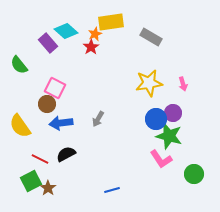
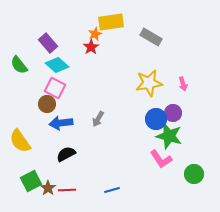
cyan diamond: moved 9 px left, 34 px down
yellow semicircle: moved 15 px down
red line: moved 27 px right, 31 px down; rotated 30 degrees counterclockwise
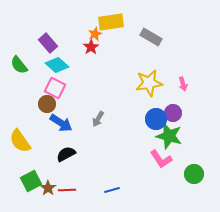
blue arrow: rotated 140 degrees counterclockwise
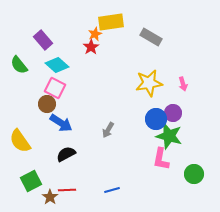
purple rectangle: moved 5 px left, 3 px up
gray arrow: moved 10 px right, 11 px down
pink L-shape: rotated 45 degrees clockwise
brown star: moved 2 px right, 9 px down
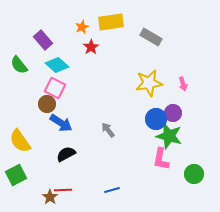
orange star: moved 13 px left, 7 px up
gray arrow: rotated 112 degrees clockwise
green square: moved 15 px left, 6 px up
red line: moved 4 px left
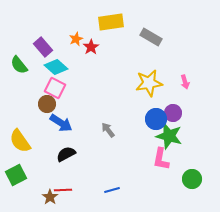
orange star: moved 6 px left, 12 px down
purple rectangle: moved 7 px down
cyan diamond: moved 1 px left, 2 px down
pink arrow: moved 2 px right, 2 px up
green circle: moved 2 px left, 5 px down
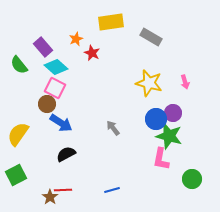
red star: moved 1 px right, 6 px down; rotated 14 degrees counterclockwise
yellow star: rotated 24 degrees clockwise
gray arrow: moved 5 px right, 2 px up
yellow semicircle: moved 2 px left, 7 px up; rotated 70 degrees clockwise
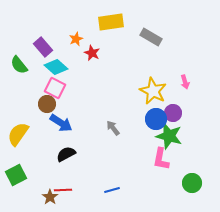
yellow star: moved 4 px right, 8 px down; rotated 12 degrees clockwise
green circle: moved 4 px down
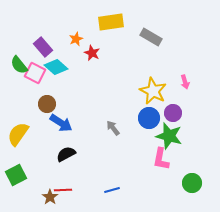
pink square: moved 20 px left, 15 px up
blue circle: moved 7 px left, 1 px up
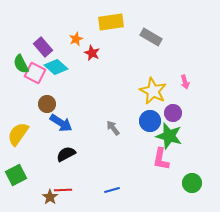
green semicircle: moved 2 px right, 1 px up; rotated 12 degrees clockwise
blue circle: moved 1 px right, 3 px down
